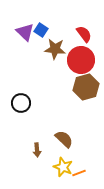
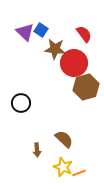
red circle: moved 7 px left, 3 px down
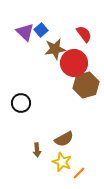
blue square: rotated 16 degrees clockwise
brown star: rotated 15 degrees counterclockwise
brown hexagon: moved 2 px up
brown semicircle: rotated 108 degrees clockwise
yellow star: moved 1 px left, 5 px up
orange line: rotated 24 degrees counterclockwise
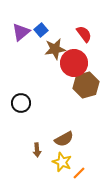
purple triangle: moved 4 px left; rotated 36 degrees clockwise
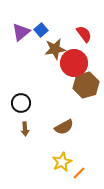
brown semicircle: moved 12 px up
brown arrow: moved 12 px left, 21 px up
yellow star: rotated 24 degrees clockwise
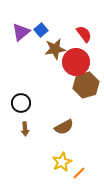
red circle: moved 2 px right, 1 px up
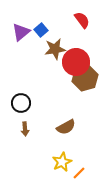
red semicircle: moved 2 px left, 14 px up
brown hexagon: moved 1 px left, 7 px up
brown semicircle: moved 2 px right
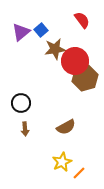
red circle: moved 1 px left, 1 px up
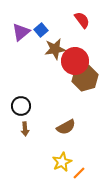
black circle: moved 3 px down
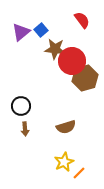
brown star: rotated 15 degrees clockwise
red circle: moved 3 px left
brown semicircle: rotated 12 degrees clockwise
yellow star: moved 2 px right
